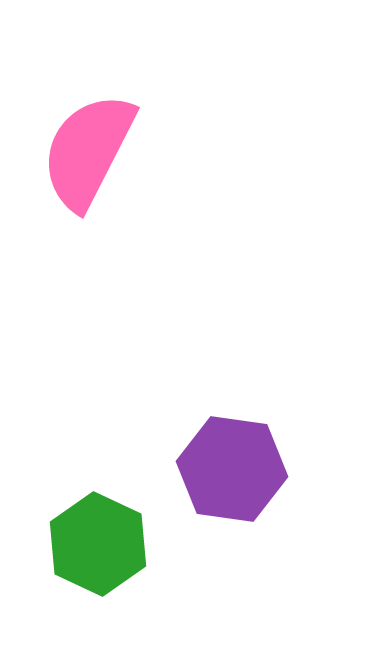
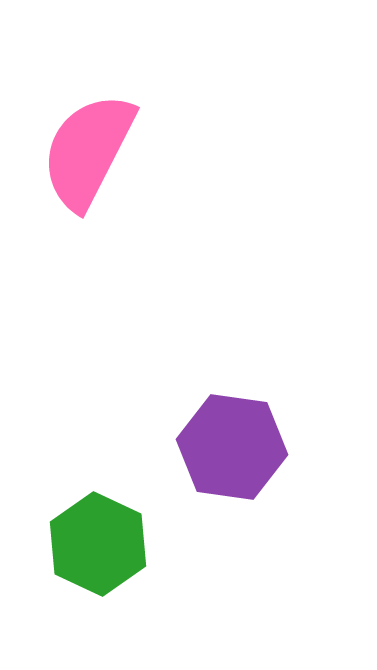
purple hexagon: moved 22 px up
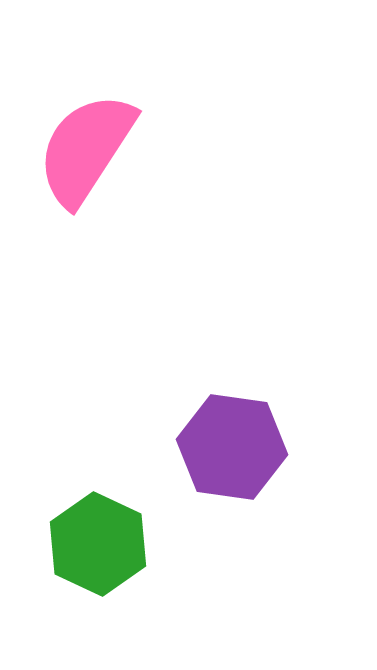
pink semicircle: moved 2 px left, 2 px up; rotated 6 degrees clockwise
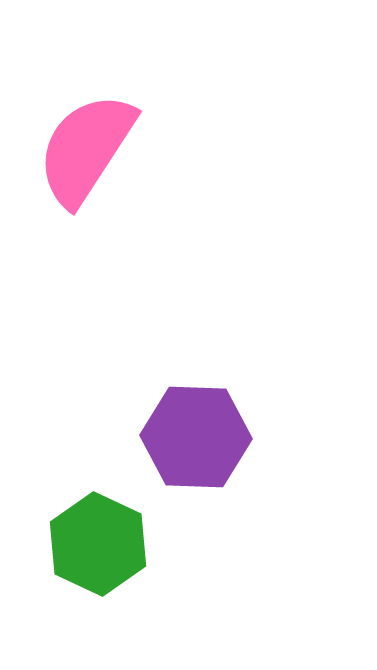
purple hexagon: moved 36 px left, 10 px up; rotated 6 degrees counterclockwise
